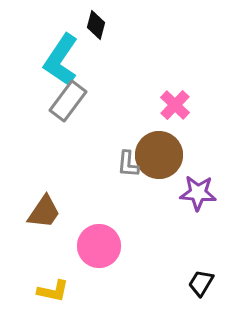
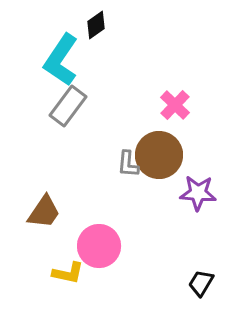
black diamond: rotated 40 degrees clockwise
gray rectangle: moved 5 px down
yellow L-shape: moved 15 px right, 18 px up
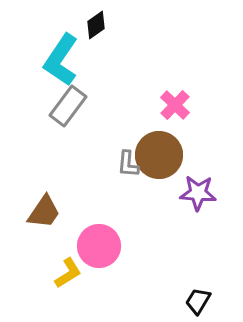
yellow L-shape: rotated 44 degrees counterclockwise
black trapezoid: moved 3 px left, 18 px down
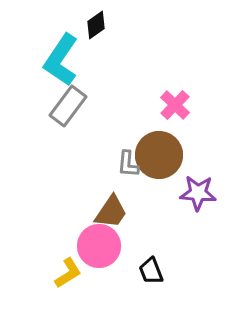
brown trapezoid: moved 67 px right
black trapezoid: moved 47 px left, 30 px up; rotated 52 degrees counterclockwise
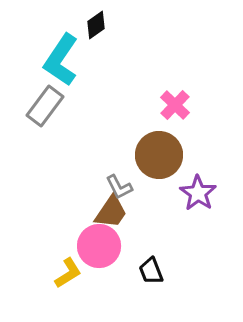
gray rectangle: moved 23 px left
gray L-shape: moved 9 px left, 23 px down; rotated 32 degrees counterclockwise
purple star: rotated 30 degrees clockwise
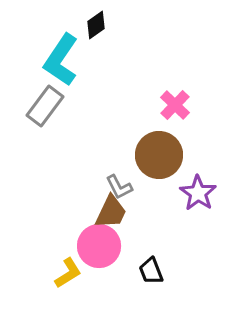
brown trapezoid: rotated 9 degrees counterclockwise
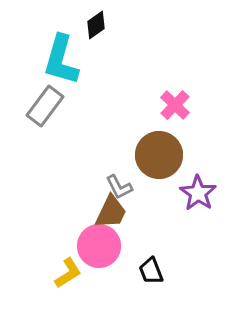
cyan L-shape: rotated 18 degrees counterclockwise
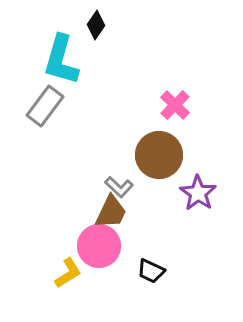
black diamond: rotated 20 degrees counterclockwise
gray L-shape: rotated 20 degrees counterclockwise
black trapezoid: rotated 44 degrees counterclockwise
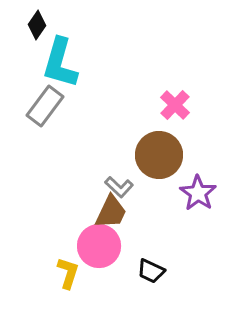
black diamond: moved 59 px left
cyan L-shape: moved 1 px left, 3 px down
yellow L-shape: rotated 40 degrees counterclockwise
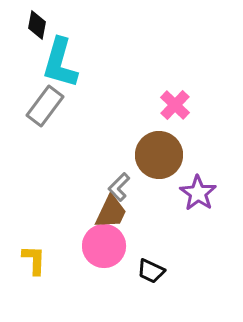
black diamond: rotated 24 degrees counterclockwise
gray L-shape: rotated 92 degrees clockwise
pink circle: moved 5 px right
yellow L-shape: moved 34 px left, 13 px up; rotated 16 degrees counterclockwise
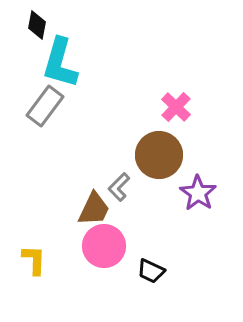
pink cross: moved 1 px right, 2 px down
brown trapezoid: moved 17 px left, 3 px up
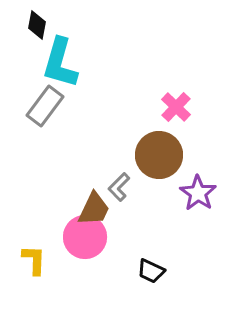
pink circle: moved 19 px left, 9 px up
